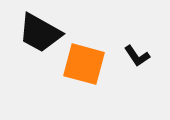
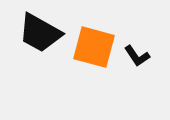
orange square: moved 10 px right, 17 px up
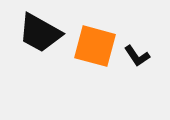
orange square: moved 1 px right, 1 px up
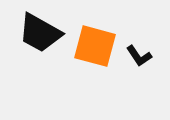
black L-shape: moved 2 px right
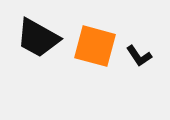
black trapezoid: moved 2 px left, 5 px down
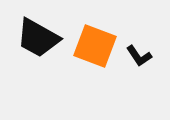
orange square: rotated 6 degrees clockwise
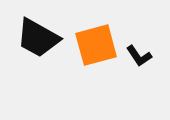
orange square: moved 1 px right, 1 px up; rotated 36 degrees counterclockwise
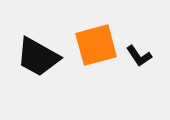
black trapezoid: moved 19 px down
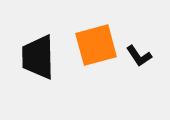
black trapezoid: rotated 60 degrees clockwise
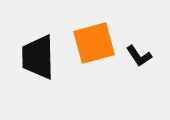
orange square: moved 2 px left, 2 px up
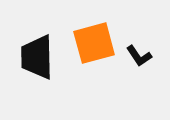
black trapezoid: moved 1 px left
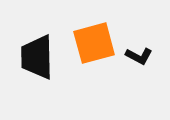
black L-shape: rotated 28 degrees counterclockwise
